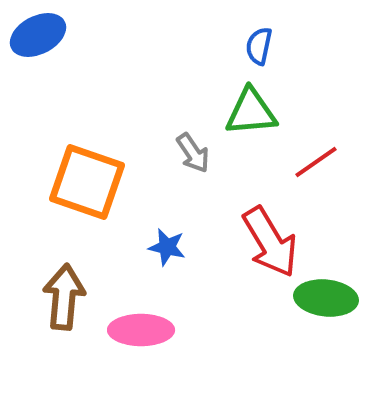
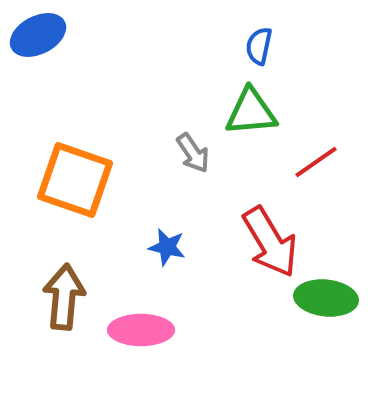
orange square: moved 12 px left, 2 px up
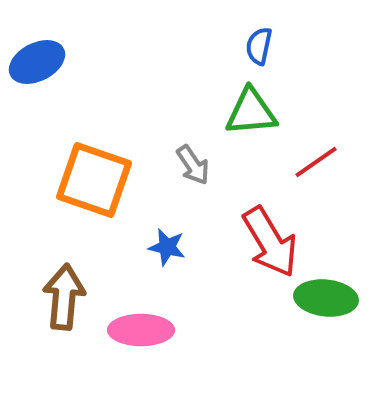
blue ellipse: moved 1 px left, 27 px down
gray arrow: moved 12 px down
orange square: moved 19 px right
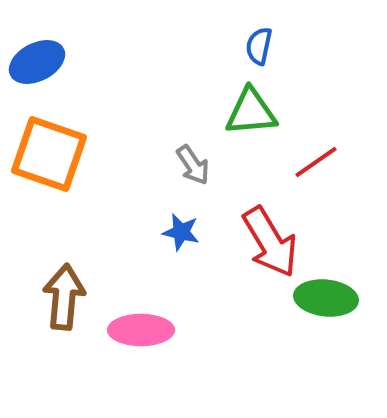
orange square: moved 45 px left, 26 px up
blue star: moved 14 px right, 15 px up
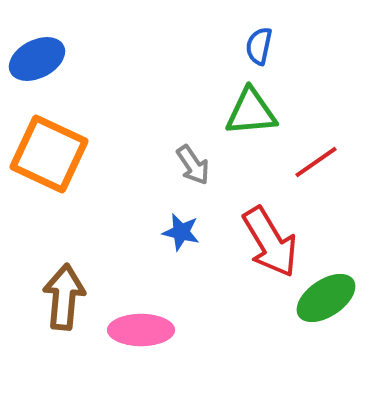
blue ellipse: moved 3 px up
orange square: rotated 6 degrees clockwise
green ellipse: rotated 40 degrees counterclockwise
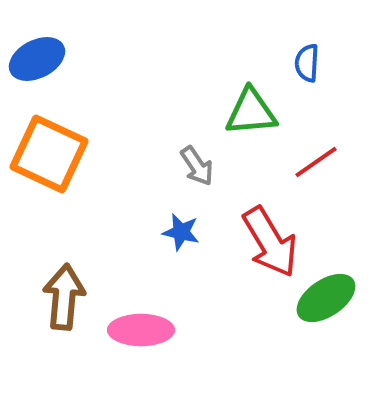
blue semicircle: moved 48 px right, 17 px down; rotated 9 degrees counterclockwise
gray arrow: moved 4 px right, 1 px down
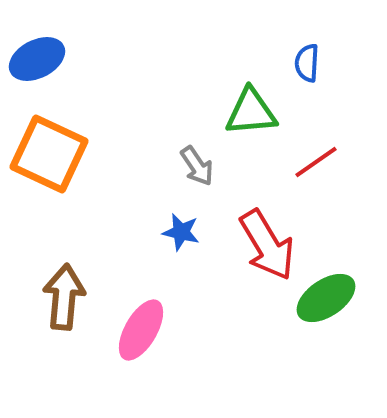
red arrow: moved 3 px left, 3 px down
pink ellipse: rotated 60 degrees counterclockwise
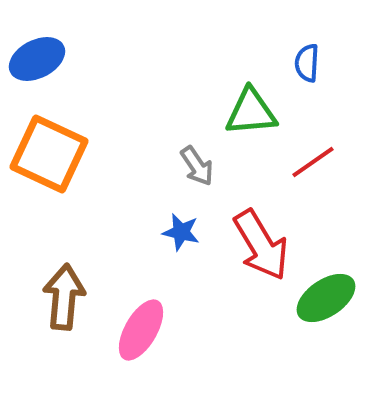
red line: moved 3 px left
red arrow: moved 6 px left
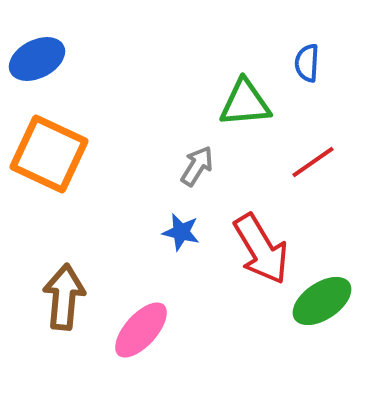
green triangle: moved 6 px left, 9 px up
gray arrow: rotated 114 degrees counterclockwise
red arrow: moved 4 px down
green ellipse: moved 4 px left, 3 px down
pink ellipse: rotated 12 degrees clockwise
